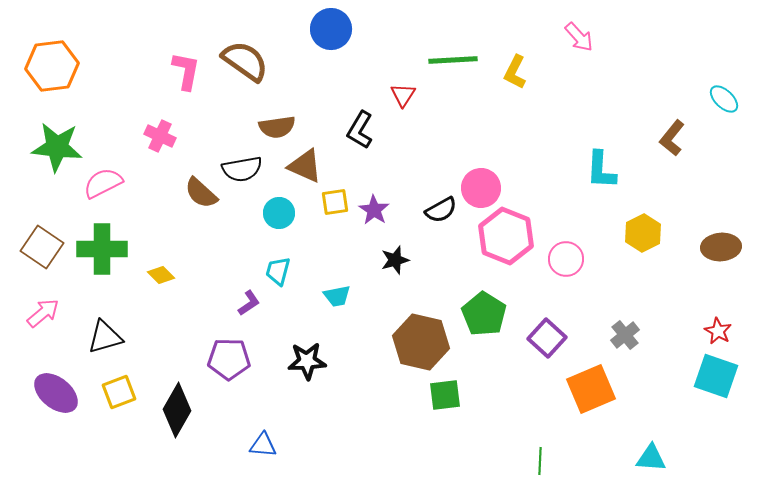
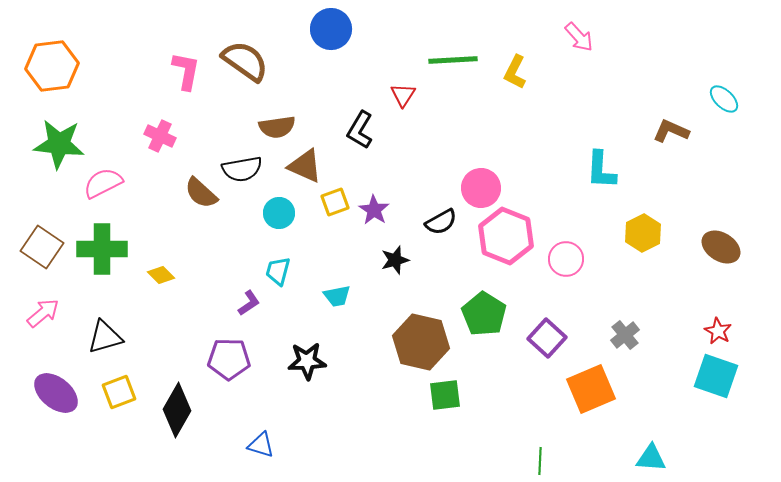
brown L-shape at (672, 138): moved 1 px left, 7 px up; rotated 75 degrees clockwise
green star at (57, 147): moved 2 px right, 3 px up
yellow square at (335, 202): rotated 12 degrees counterclockwise
black semicircle at (441, 210): moved 12 px down
brown ellipse at (721, 247): rotated 36 degrees clockwise
blue triangle at (263, 445): moved 2 px left; rotated 12 degrees clockwise
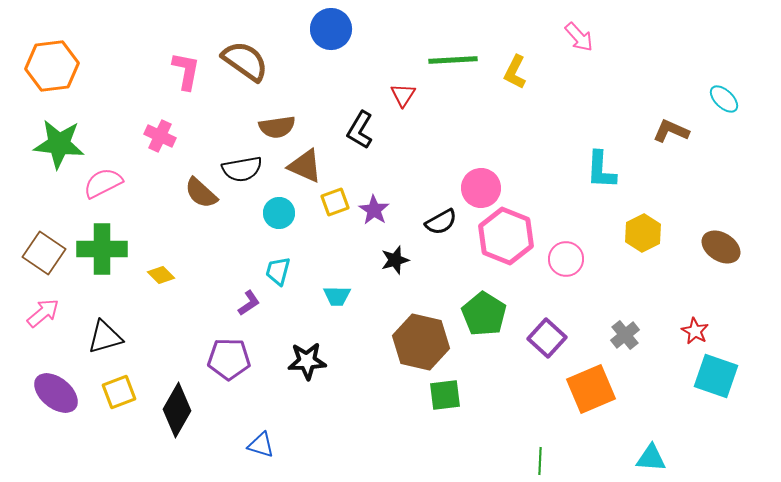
brown square at (42, 247): moved 2 px right, 6 px down
cyan trapezoid at (337, 296): rotated 12 degrees clockwise
red star at (718, 331): moved 23 px left
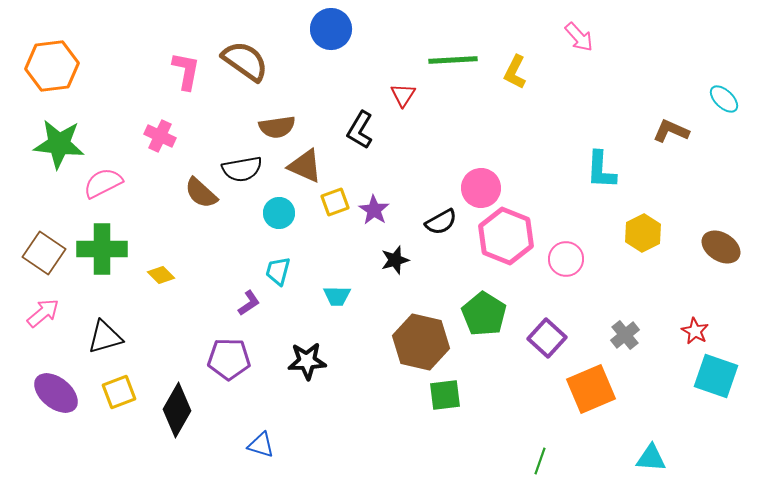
green line at (540, 461): rotated 16 degrees clockwise
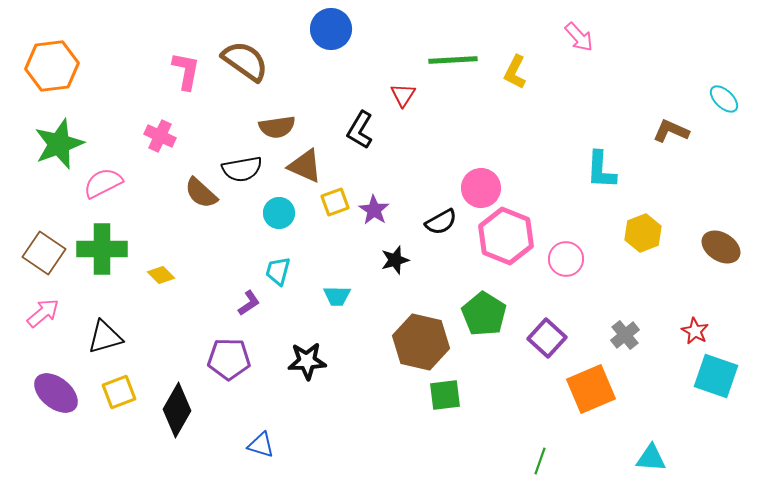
green star at (59, 144): rotated 27 degrees counterclockwise
yellow hexagon at (643, 233): rotated 6 degrees clockwise
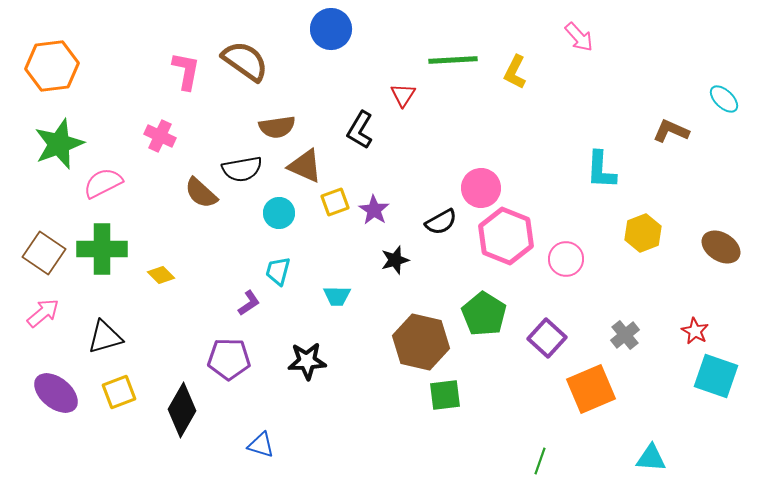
black diamond at (177, 410): moved 5 px right
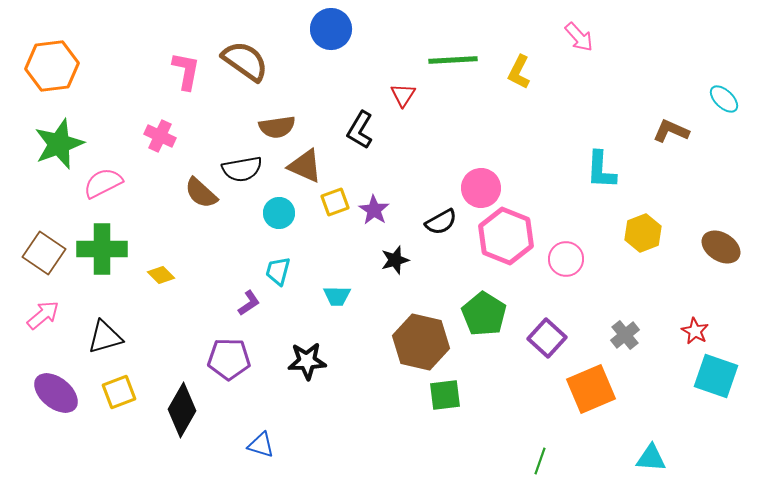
yellow L-shape at (515, 72): moved 4 px right
pink arrow at (43, 313): moved 2 px down
